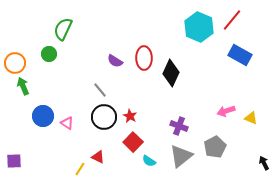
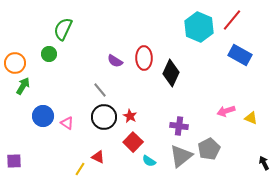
green arrow: rotated 54 degrees clockwise
purple cross: rotated 12 degrees counterclockwise
gray pentagon: moved 6 px left, 2 px down
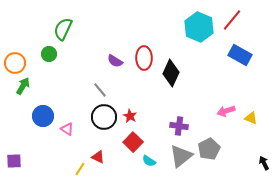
pink triangle: moved 6 px down
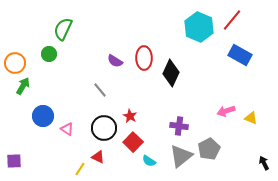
black circle: moved 11 px down
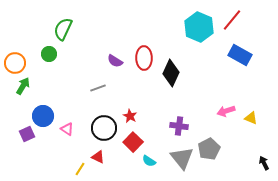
gray line: moved 2 px left, 2 px up; rotated 70 degrees counterclockwise
gray triangle: moved 1 px right, 2 px down; rotated 30 degrees counterclockwise
purple square: moved 13 px right, 27 px up; rotated 21 degrees counterclockwise
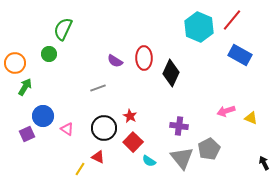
green arrow: moved 2 px right, 1 px down
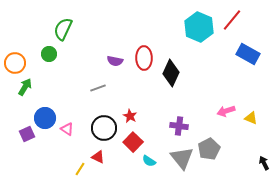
blue rectangle: moved 8 px right, 1 px up
purple semicircle: rotated 21 degrees counterclockwise
blue circle: moved 2 px right, 2 px down
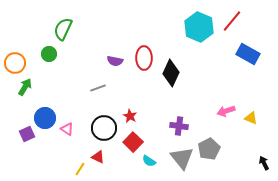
red line: moved 1 px down
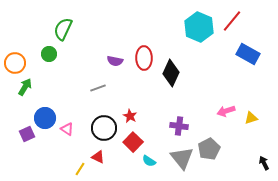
yellow triangle: rotated 40 degrees counterclockwise
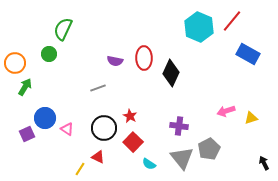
cyan semicircle: moved 3 px down
